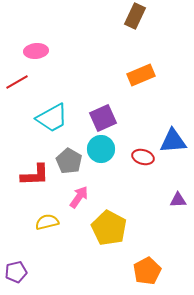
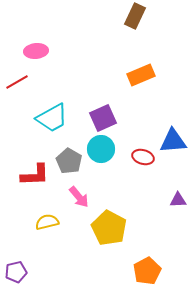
pink arrow: rotated 105 degrees clockwise
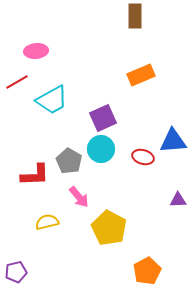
brown rectangle: rotated 25 degrees counterclockwise
cyan trapezoid: moved 18 px up
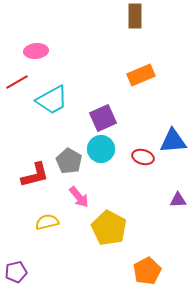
red L-shape: rotated 12 degrees counterclockwise
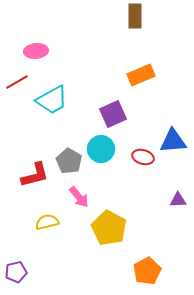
purple square: moved 10 px right, 4 px up
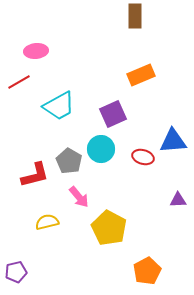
red line: moved 2 px right
cyan trapezoid: moved 7 px right, 6 px down
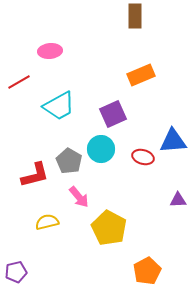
pink ellipse: moved 14 px right
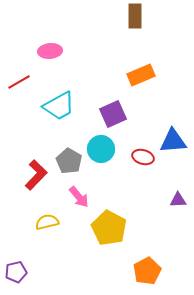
red L-shape: moved 1 px right; rotated 32 degrees counterclockwise
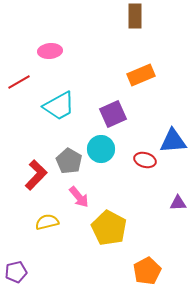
red ellipse: moved 2 px right, 3 px down
purple triangle: moved 3 px down
